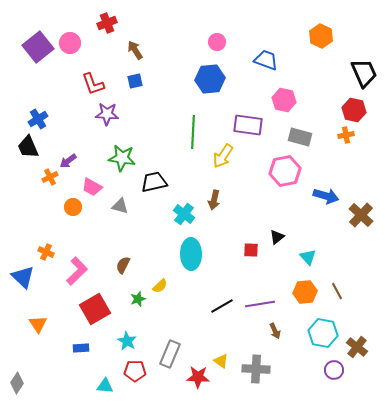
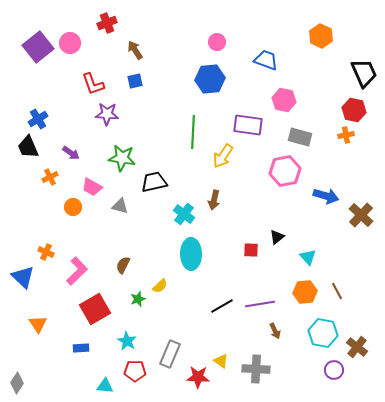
purple arrow at (68, 161): moved 3 px right, 8 px up; rotated 108 degrees counterclockwise
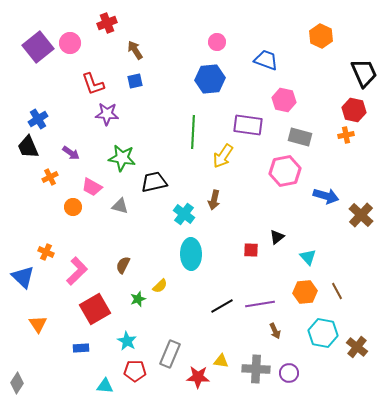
yellow triangle at (221, 361): rotated 28 degrees counterclockwise
purple circle at (334, 370): moved 45 px left, 3 px down
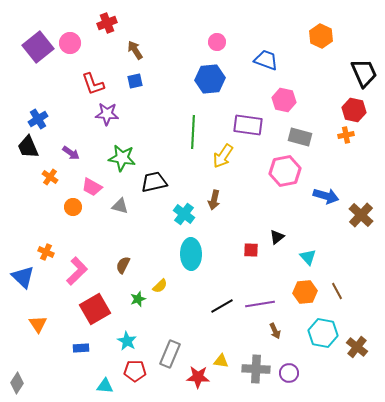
orange cross at (50, 177): rotated 28 degrees counterclockwise
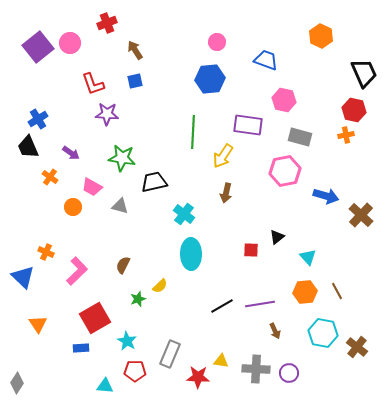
brown arrow at (214, 200): moved 12 px right, 7 px up
red square at (95, 309): moved 9 px down
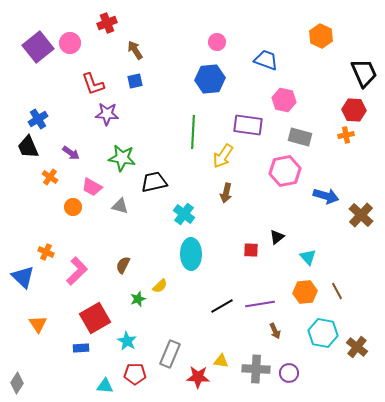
red hexagon at (354, 110): rotated 10 degrees counterclockwise
red pentagon at (135, 371): moved 3 px down
